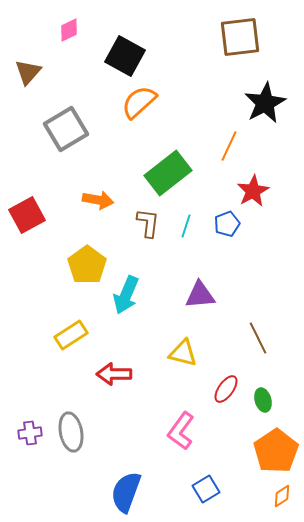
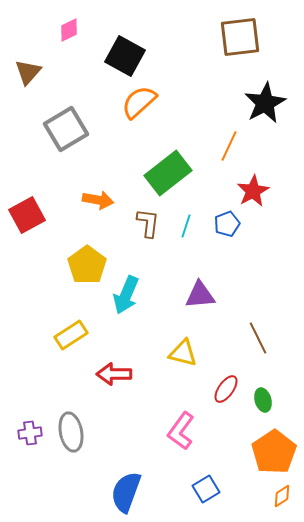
orange pentagon: moved 2 px left, 1 px down
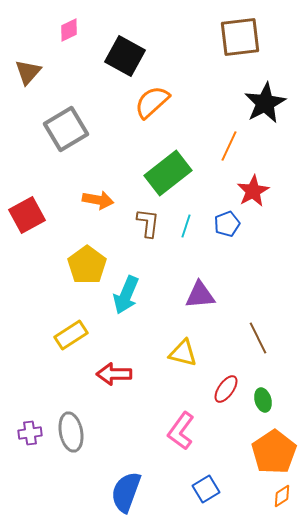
orange semicircle: moved 13 px right
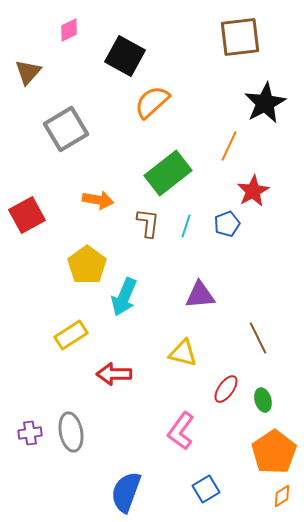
cyan arrow: moved 2 px left, 2 px down
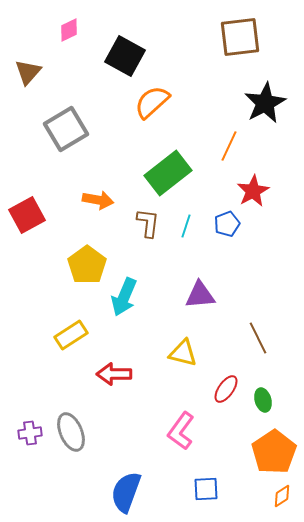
gray ellipse: rotated 12 degrees counterclockwise
blue square: rotated 28 degrees clockwise
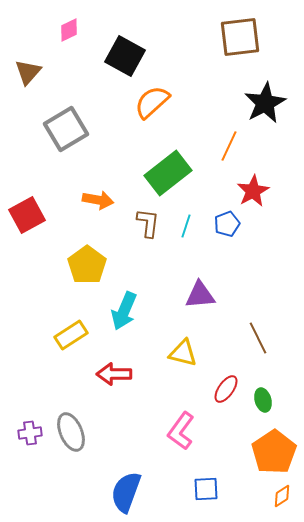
cyan arrow: moved 14 px down
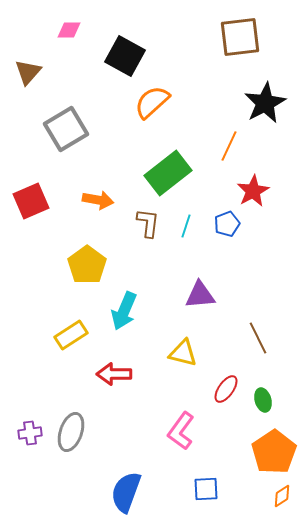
pink diamond: rotated 25 degrees clockwise
red square: moved 4 px right, 14 px up; rotated 6 degrees clockwise
gray ellipse: rotated 42 degrees clockwise
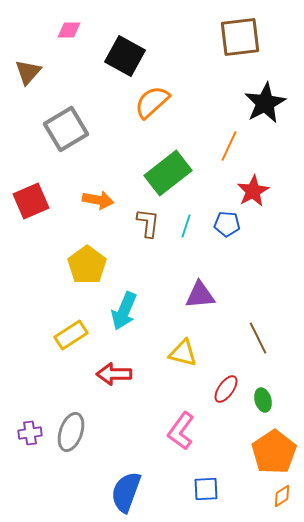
blue pentagon: rotated 25 degrees clockwise
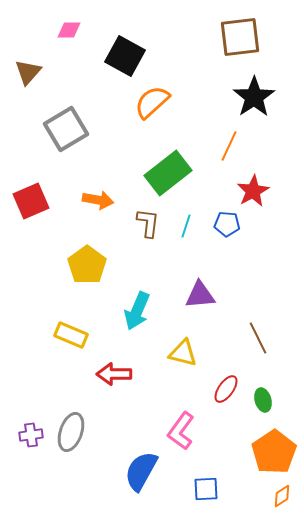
black star: moved 11 px left, 6 px up; rotated 6 degrees counterclockwise
cyan arrow: moved 13 px right
yellow rectangle: rotated 56 degrees clockwise
purple cross: moved 1 px right, 2 px down
blue semicircle: moved 15 px right, 21 px up; rotated 9 degrees clockwise
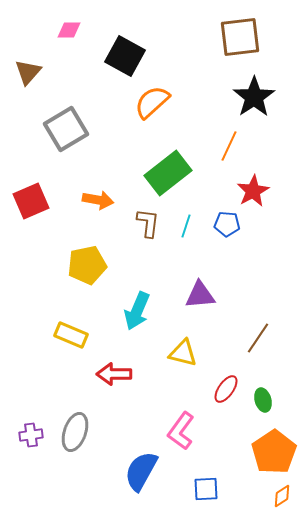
yellow pentagon: rotated 24 degrees clockwise
brown line: rotated 60 degrees clockwise
gray ellipse: moved 4 px right
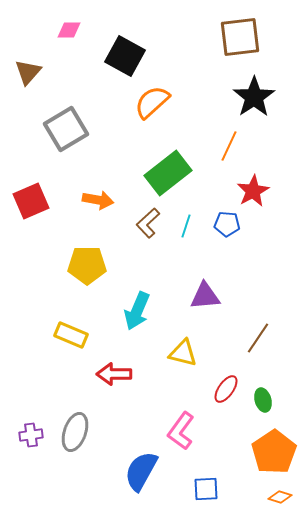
brown L-shape: rotated 140 degrees counterclockwise
yellow pentagon: rotated 12 degrees clockwise
purple triangle: moved 5 px right, 1 px down
orange diamond: moved 2 px left, 1 px down; rotated 50 degrees clockwise
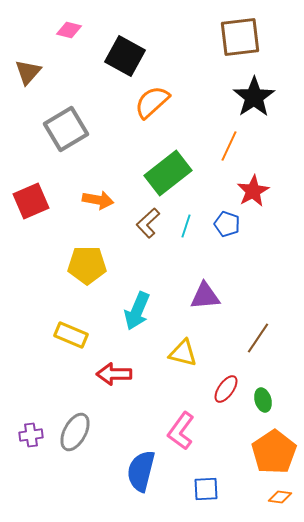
pink diamond: rotated 15 degrees clockwise
blue pentagon: rotated 15 degrees clockwise
gray ellipse: rotated 9 degrees clockwise
blue semicircle: rotated 15 degrees counterclockwise
orange diamond: rotated 10 degrees counterclockwise
